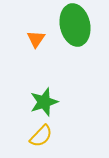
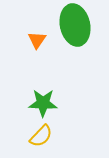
orange triangle: moved 1 px right, 1 px down
green star: moved 1 px left, 1 px down; rotated 20 degrees clockwise
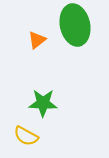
orange triangle: rotated 18 degrees clockwise
yellow semicircle: moved 15 px left; rotated 75 degrees clockwise
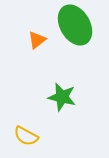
green ellipse: rotated 18 degrees counterclockwise
green star: moved 19 px right, 6 px up; rotated 12 degrees clockwise
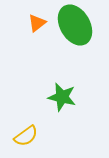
orange triangle: moved 17 px up
yellow semicircle: rotated 65 degrees counterclockwise
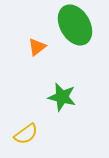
orange triangle: moved 24 px down
yellow semicircle: moved 2 px up
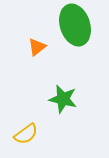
green ellipse: rotated 12 degrees clockwise
green star: moved 1 px right, 2 px down
